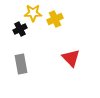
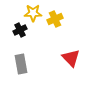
black cross: moved 1 px down
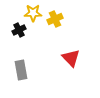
black cross: moved 1 px left
gray rectangle: moved 6 px down
